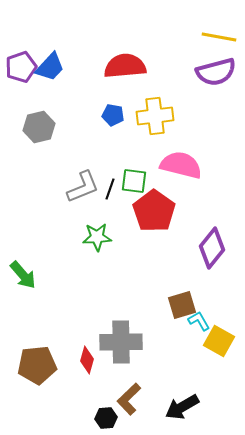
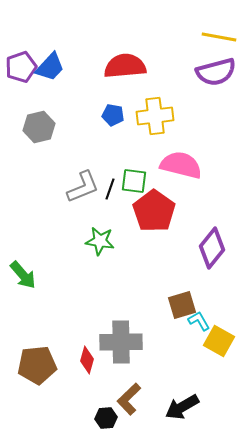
green star: moved 3 px right, 4 px down; rotated 12 degrees clockwise
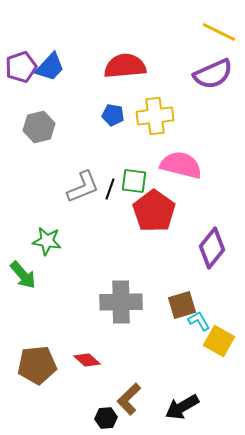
yellow line: moved 5 px up; rotated 16 degrees clockwise
purple semicircle: moved 3 px left, 2 px down; rotated 9 degrees counterclockwise
green star: moved 53 px left
gray cross: moved 40 px up
red diamond: rotated 64 degrees counterclockwise
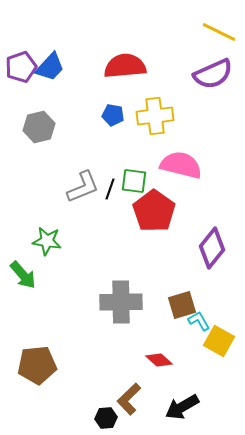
red diamond: moved 72 px right
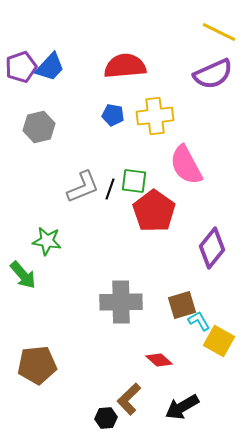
pink semicircle: moved 5 px right; rotated 132 degrees counterclockwise
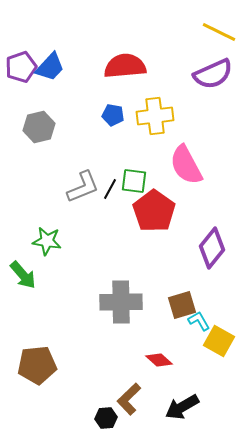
black line: rotated 10 degrees clockwise
